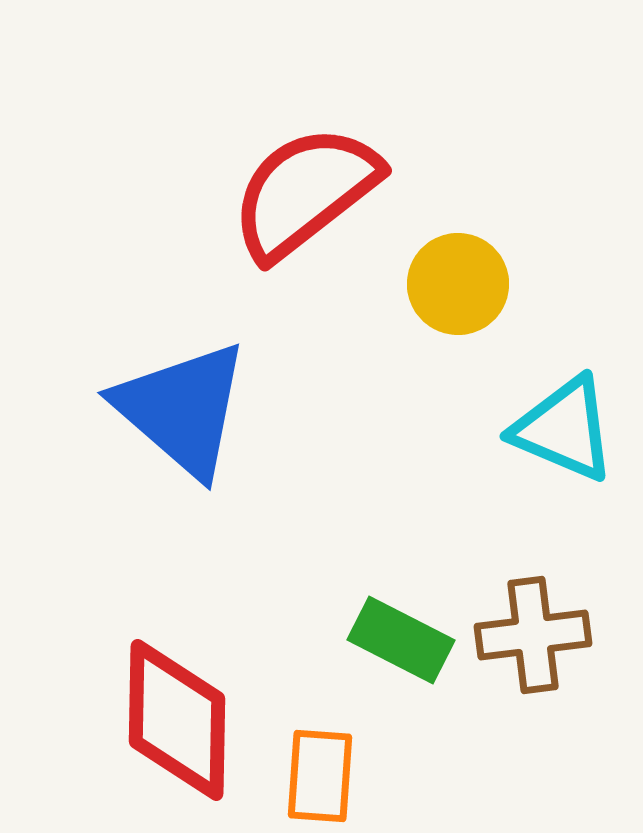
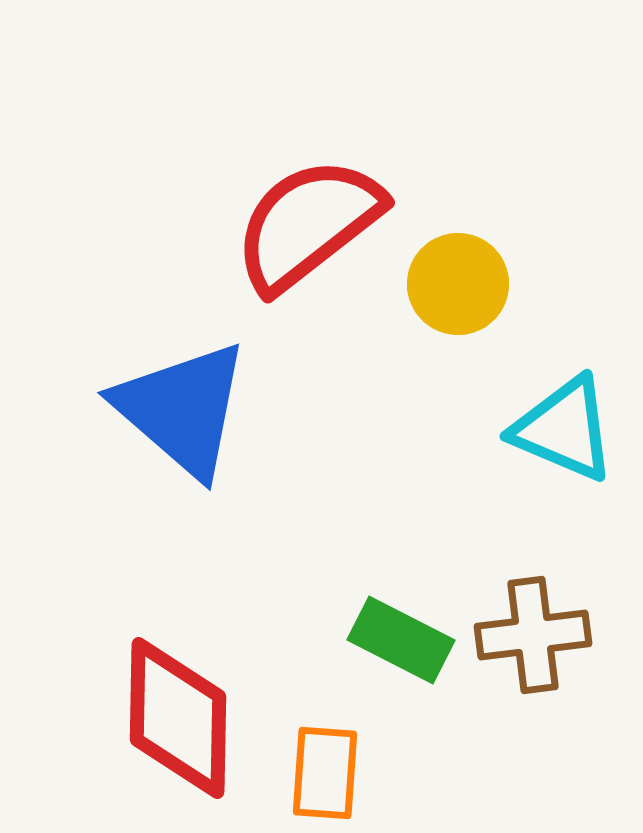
red semicircle: moved 3 px right, 32 px down
red diamond: moved 1 px right, 2 px up
orange rectangle: moved 5 px right, 3 px up
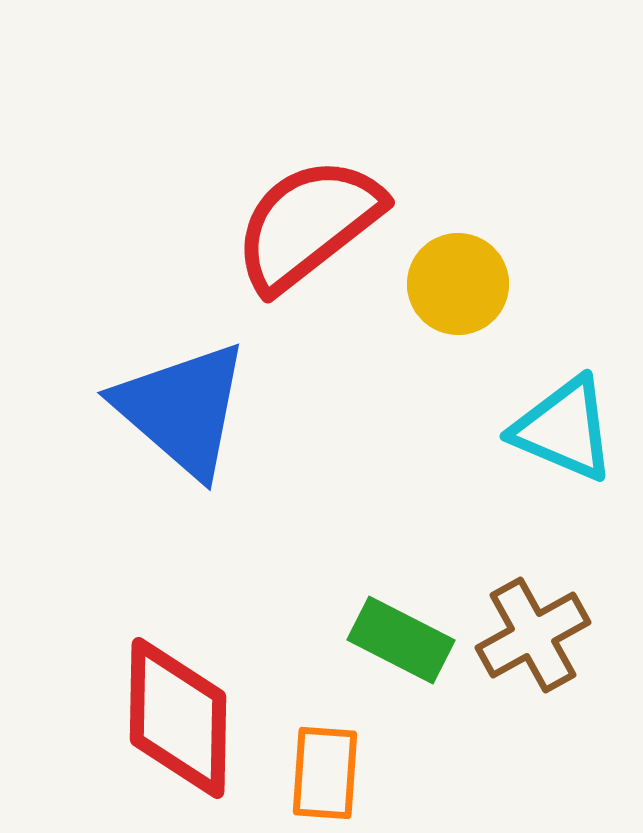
brown cross: rotated 22 degrees counterclockwise
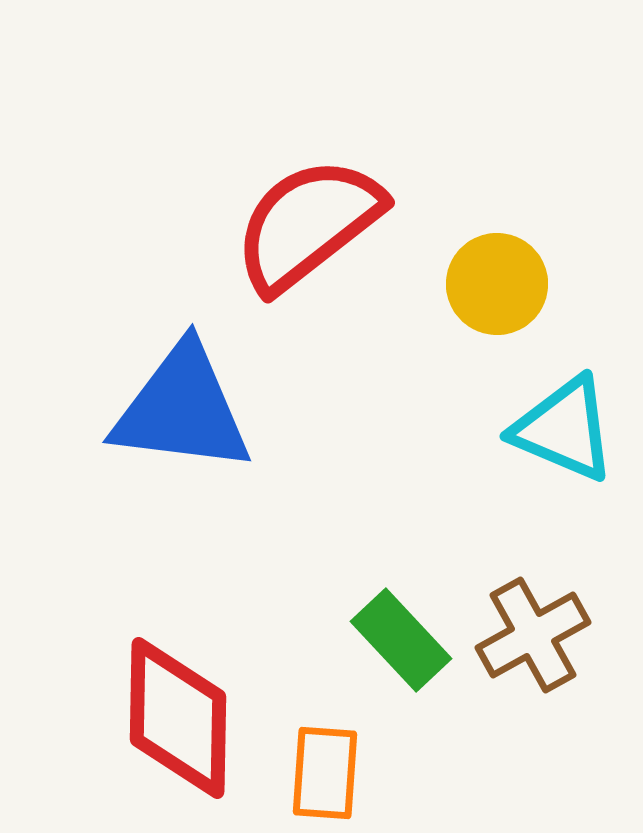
yellow circle: moved 39 px right
blue triangle: rotated 34 degrees counterclockwise
green rectangle: rotated 20 degrees clockwise
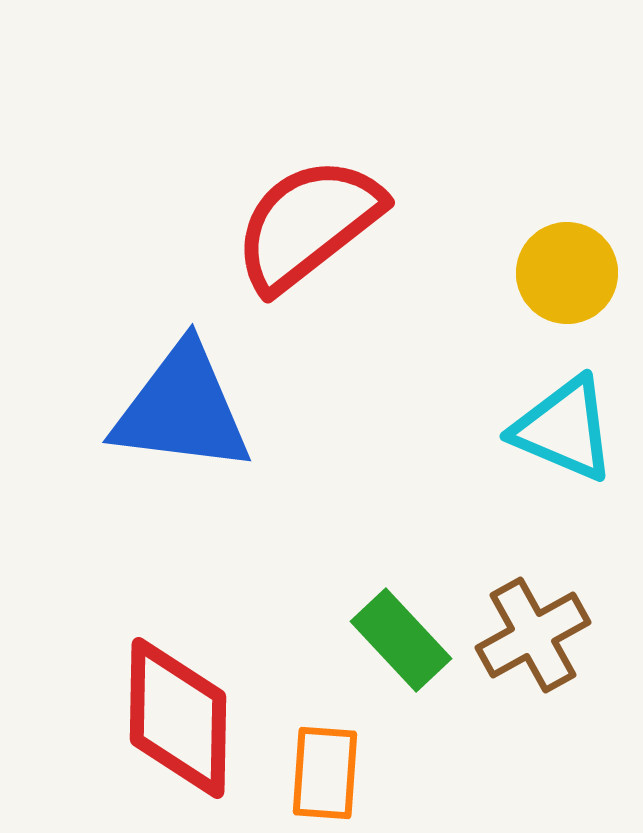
yellow circle: moved 70 px right, 11 px up
